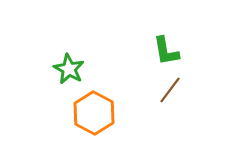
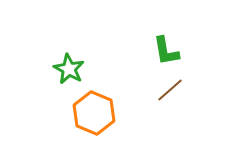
brown line: rotated 12 degrees clockwise
orange hexagon: rotated 6 degrees counterclockwise
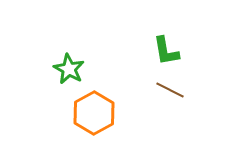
brown line: rotated 68 degrees clockwise
orange hexagon: rotated 9 degrees clockwise
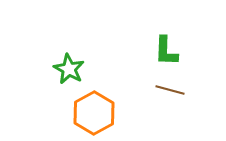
green L-shape: rotated 12 degrees clockwise
brown line: rotated 12 degrees counterclockwise
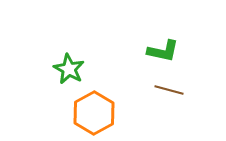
green L-shape: moved 3 px left; rotated 80 degrees counterclockwise
brown line: moved 1 px left
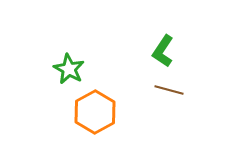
green L-shape: rotated 112 degrees clockwise
orange hexagon: moved 1 px right, 1 px up
